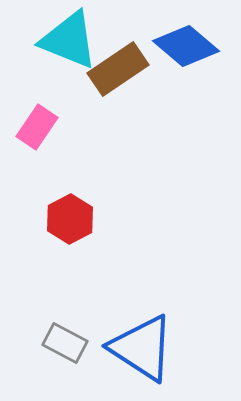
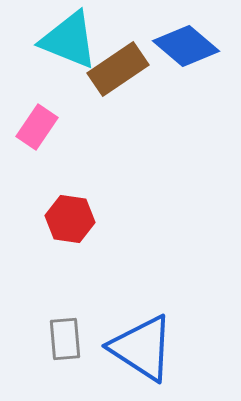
red hexagon: rotated 24 degrees counterclockwise
gray rectangle: moved 4 px up; rotated 57 degrees clockwise
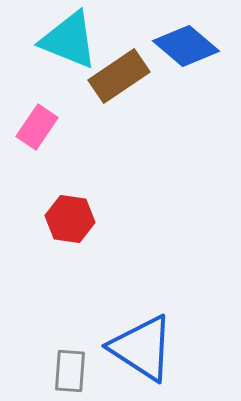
brown rectangle: moved 1 px right, 7 px down
gray rectangle: moved 5 px right, 32 px down; rotated 9 degrees clockwise
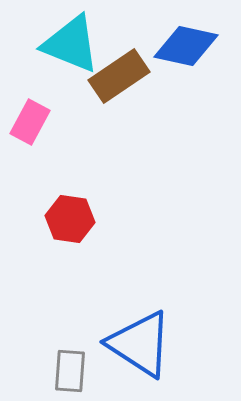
cyan triangle: moved 2 px right, 4 px down
blue diamond: rotated 28 degrees counterclockwise
pink rectangle: moved 7 px left, 5 px up; rotated 6 degrees counterclockwise
blue triangle: moved 2 px left, 4 px up
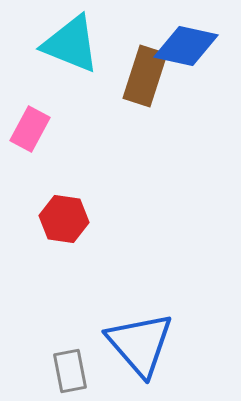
brown rectangle: moved 26 px right; rotated 38 degrees counterclockwise
pink rectangle: moved 7 px down
red hexagon: moved 6 px left
blue triangle: rotated 16 degrees clockwise
gray rectangle: rotated 15 degrees counterclockwise
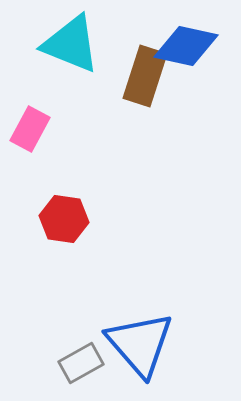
gray rectangle: moved 11 px right, 8 px up; rotated 72 degrees clockwise
